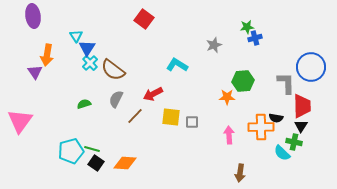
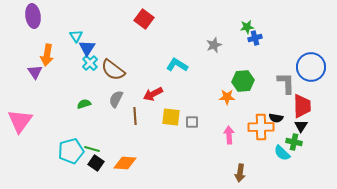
brown line: rotated 48 degrees counterclockwise
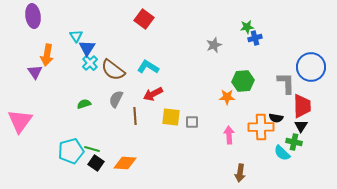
cyan L-shape: moved 29 px left, 2 px down
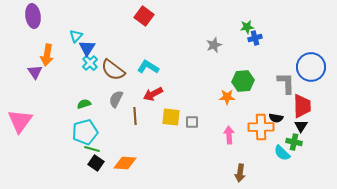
red square: moved 3 px up
cyan triangle: rotated 16 degrees clockwise
cyan pentagon: moved 14 px right, 19 px up
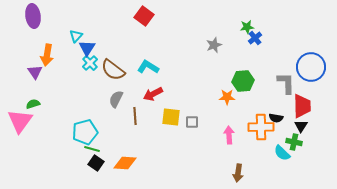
blue cross: rotated 24 degrees counterclockwise
green semicircle: moved 51 px left
brown arrow: moved 2 px left
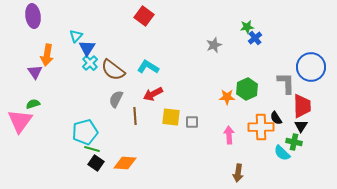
green hexagon: moved 4 px right, 8 px down; rotated 20 degrees counterclockwise
black semicircle: rotated 48 degrees clockwise
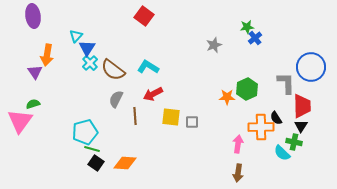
pink arrow: moved 9 px right, 9 px down; rotated 12 degrees clockwise
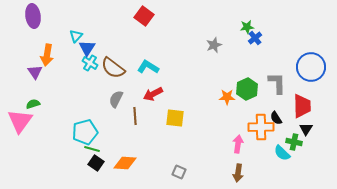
cyan cross: rotated 14 degrees counterclockwise
brown semicircle: moved 2 px up
gray L-shape: moved 9 px left
yellow square: moved 4 px right, 1 px down
gray square: moved 13 px left, 50 px down; rotated 24 degrees clockwise
black triangle: moved 5 px right, 3 px down
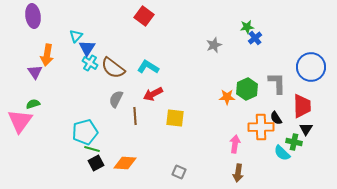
pink arrow: moved 3 px left
black square: rotated 28 degrees clockwise
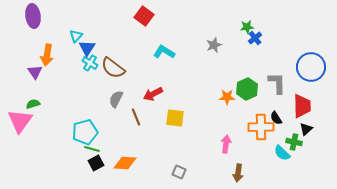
cyan L-shape: moved 16 px right, 15 px up
brown line: moved 1 px right, 1 px down; rotated 18 degrees counterclockwise
black triangle: rotated 16 degrees clockwise
pink arrow: moved 9 px left
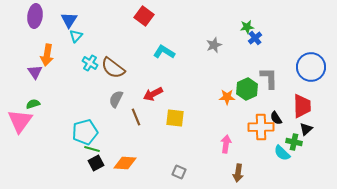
purple ellipse: moved 2 px right; rotated 15 degrees clockwise
blue triangle: moved 18 px left, 28 px up
gray L-shape: moved 8 px left, 5 px up
